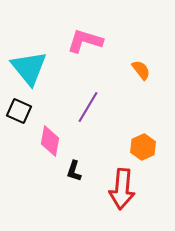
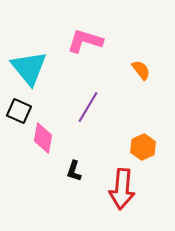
pink diamond: moved 7 px left, 3 px up
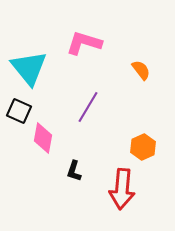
pink L-shape: moved 1 px left, 2 px down
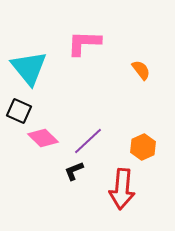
pink L-shape: rotated 15 degrees counterclockwise
purple line: moved 34 px down; rotated 16 degrees clockwise
pink diamond: rotated 56 degrees counterclockwise
black L-shape: rotated 50 degrees clockwise
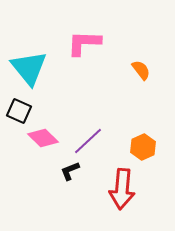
black L-shape: moved 4 px left
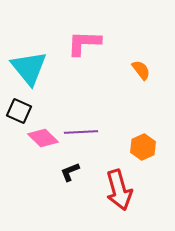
purple line: moved 7 px left, 9 px up; rotated 40 degrees clockwise
black L-shape: moved 1 px down
red arrow: moved 3 px left, 1 px down; rotated 21 degrees counterclockwise
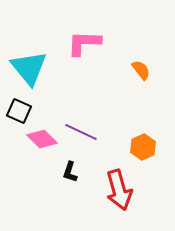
purple line: rotated 28 degrees clockwise
pink diamond: moved 1 px left, 1 px down
black L-shape: rotated 50 degrees counterclockwise
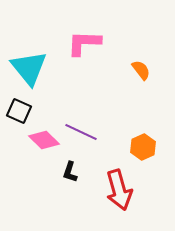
pink diamond: moved 2 px right, 1 px down
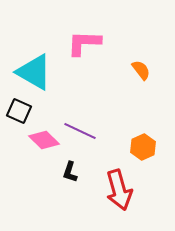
cyan triangle: moved 5 px right, 4 px down; rotated 21 degrees counterclockwise
purple line: moved 1 px left, 1 px up
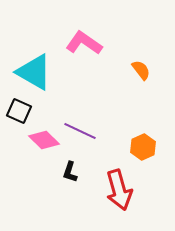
pink L-shape: rotated 33 degrees clockwise
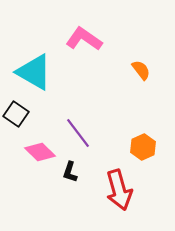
pink L-shape: moved 4 px up
black square: moved 3 px left, 3 px down; rotated 10 degrees clockwise
purple line: moved 2 px left, 2 px down; rotated 28 degrees clockwise
pink diamond: moved 4 px left, 12 px down
